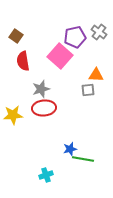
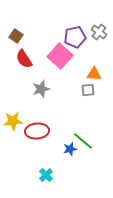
red semicircle: moved 1 px right, 2 px up; rotated 24 degrees counterclockwise
orange triangle: moved 2 px left, 1 px up
red ellipse: moved 7 px left, 23 px down
yellow star: moved 6 px down
green line: moved 18 px up; rotated 30 degrees clockwise
cyan cross: rotated 24 degrees counterclockwise
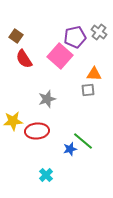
gray star: moved 6 px right, 10 px down
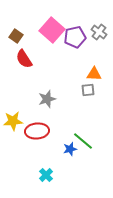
pink square: moved 8 px left, 26 px up
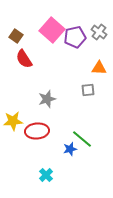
orange triangle: moved 5 px right, 6 px up
green line: moved 1 px left, 2 px up
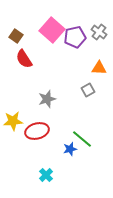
gray square: rotated 24 degrees counterclockwise
red ellipse: rotated 10 degrees counterclockwise
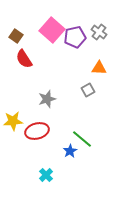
blue star: moved 2 px down; rotated 16 degrees counterclockwise
